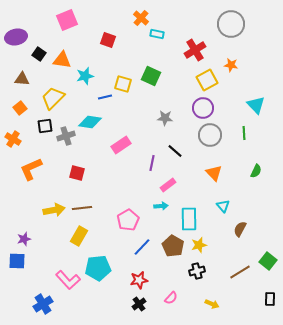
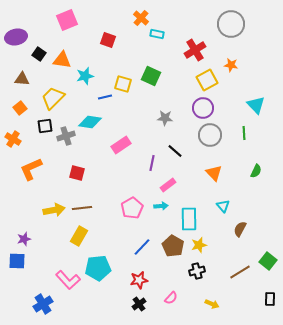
pink pentagon at (128, 220): moved 4 px right, 12 px up
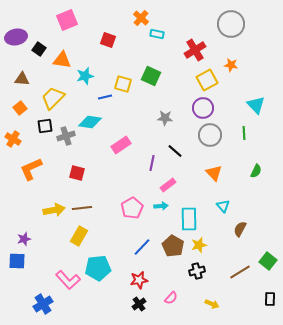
black square at (39, 54): moved 5 px up
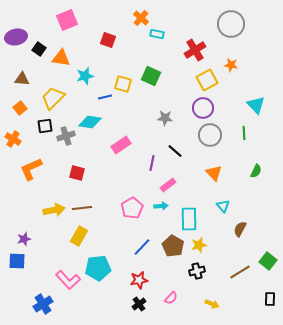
orange triangle at (62, 60): moved 1 px left, 2 px up
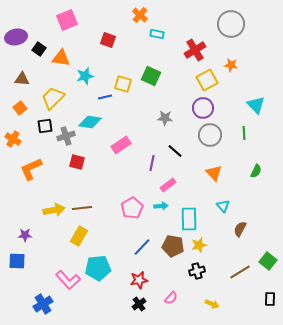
orange cross at (141, 18): moved 1 px left, 3 px up
red square at (77, 173): moved 11 px up
purple star at (24, 239): moved 1 px right, 4 px up; rotated 16 degrees clockwise
brown pentagon at (173, 246): rotated 20 degrees counterclockwise
